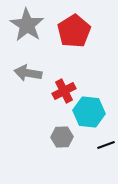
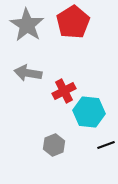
red pentagon: moved 1 px left, 9 px up
gray hexagon: moved 8 px left, 8 px down; rotated 20 degrees counterclockwise
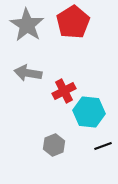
black line: moved 3 px left, 1 px down
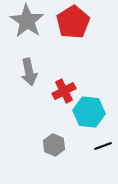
gray star: moved 4 px up
gray arrow: moved 1 px right, 1 px up; rotated 112 degrees counterclockwise
gray hexagon: rotated 15 degrees counterclockwise
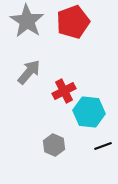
red pentagon: rotated 12 degrees clockwise
gray arrow: rotated 128 degrees counterclockwise
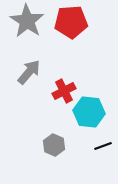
red pentagon: moved 2 px left; rotated 16 degrees clockwise
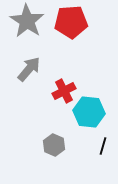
gray arrow: moved 3 px up
black line: rotated 54 degrees counterclockwise
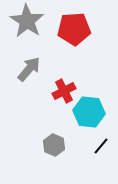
red pentagon: moved 3 px right, 7 px down
black line: moved 2 px left; rotated 24 degrees clockwise
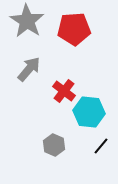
red cross: rotated 25 degrees counterclockwise
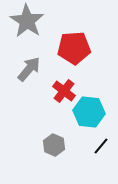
red pentagon: moved 19 px down
